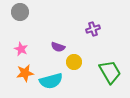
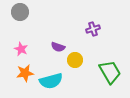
yellow circle: moved 1 px right, 2 px up
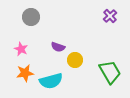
gray circle: moved 11 px right, 5 px down
purple cross: moved 17 px right, 13 px up; rotated 24 degrees counterclockwise
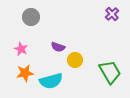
purple cross: moved 2 px right, 2 px up
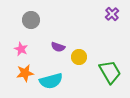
gray circle: moved 3 px down
yellow circle: moved 4 px right, 3 px up
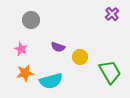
yellow circle: moved 1 px right
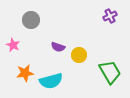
purple cross: moved 2 px left, 2 px down; rotated 16 degrees clockwise
pink star: moved 8 px left, 4 px up
yellow circle: moved 1 px left, 2 px up
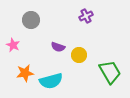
purple cross: moved 24 px left
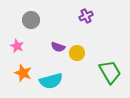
pink star: moved 4 px right, 1 px down
yellow circle: moved 2 px left, 2 px up
orange star: moved 2 px left; rotated 30 degrees clockwise
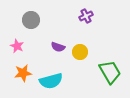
yellow circle: moved 3 px right, 1 px up
orange star: rotated 30 degrees counterclockwise
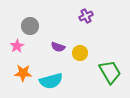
gray circle: moved 1 px left, 6 px down
pink star: rotated 16 degrees clockwise
yellow circle: moved 1 px down
orange star: rotated 12 degrees clockwise
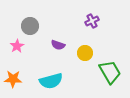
purple cross: moved 6 px right, 5 px down
purple semicircle: moved 2 px up
yellow circle: moved 5 px right
orange star: moved 10 px left, 6 px down
